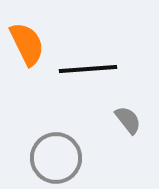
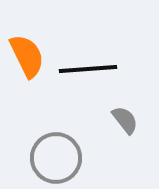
orange semicircle: moved 12 px down
gray semicircle: moved 3 px left
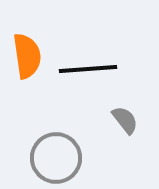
orange semicircle: rotated 18 degrees clockwise
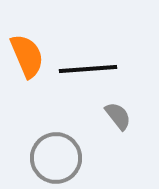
orange semicircle: rotated 15 degrees counterclockwise
gray semicircle: moved 7 px left, 4 px up
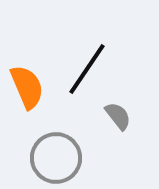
orange semicircle: moved 31 px down
black line: moved 1 px left; rotated 52 degrees counterclockwise
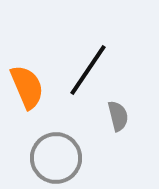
black line: moved 1 px right, 1 px down
gray semicircle: rotated 24 degrees clockwise
